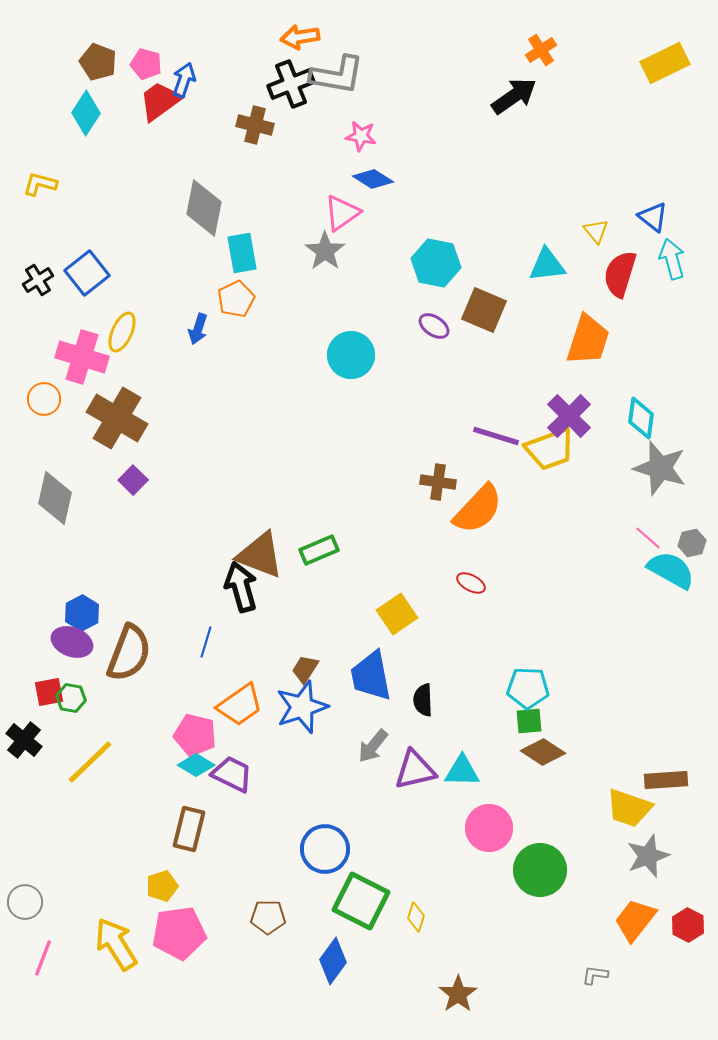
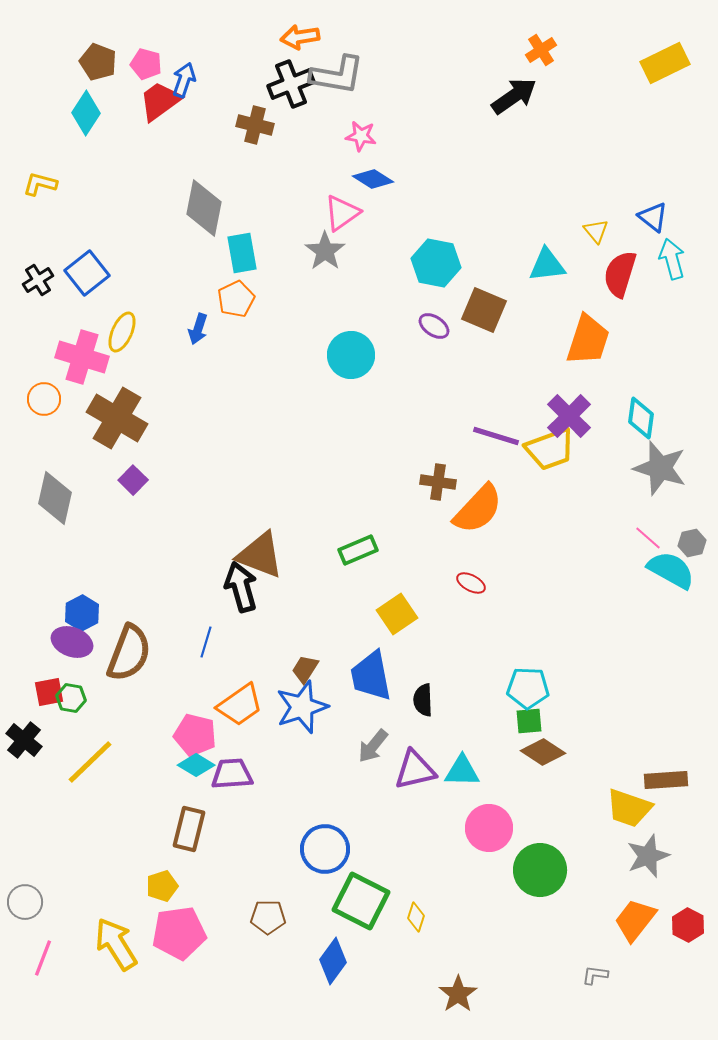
green rectangle at (319, 550): moved 39 px right
purple trapezoid at (232, 774): rotated 30 degrees counterclockwise
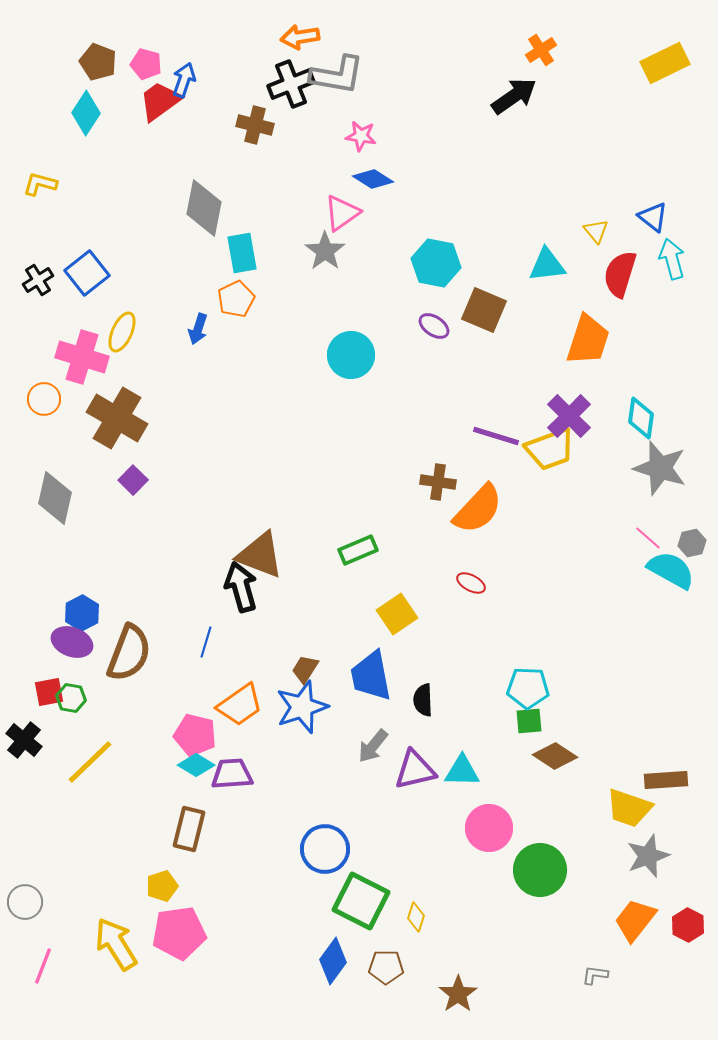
brown diamond at (543, 752): moved 12 px right, 4 px down
brown pentagon at (268, 917): moved 118 px right, 50 px down
pink line at (43, 958): moved 8 px down
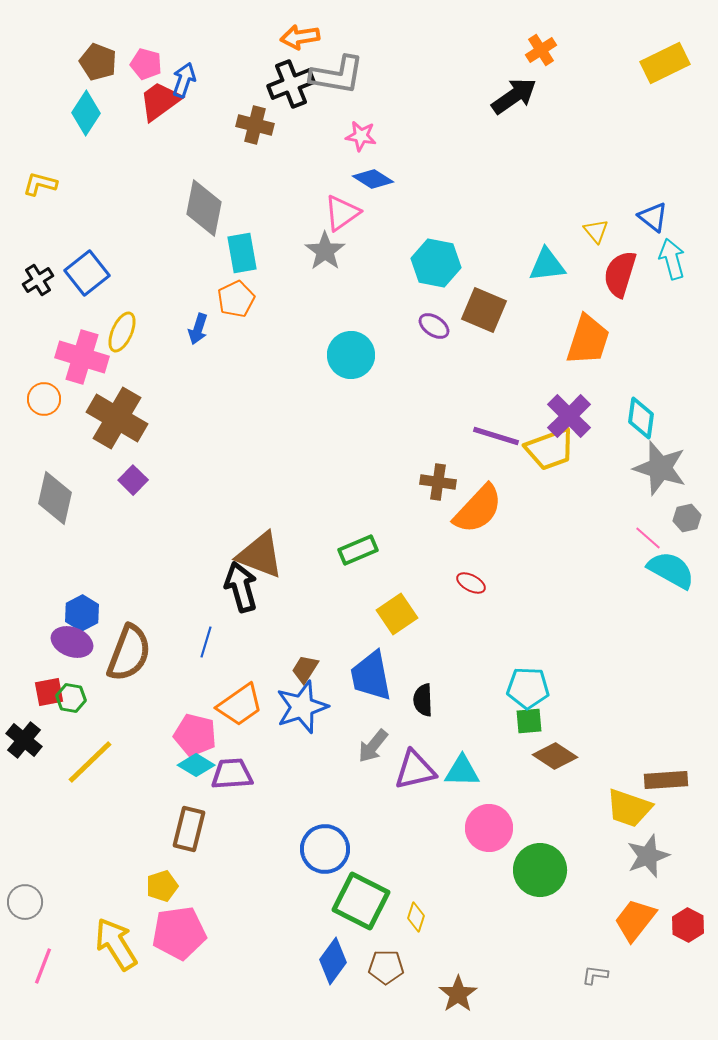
gray hexagon at (692, 543): moved 5 px left, 25 px up
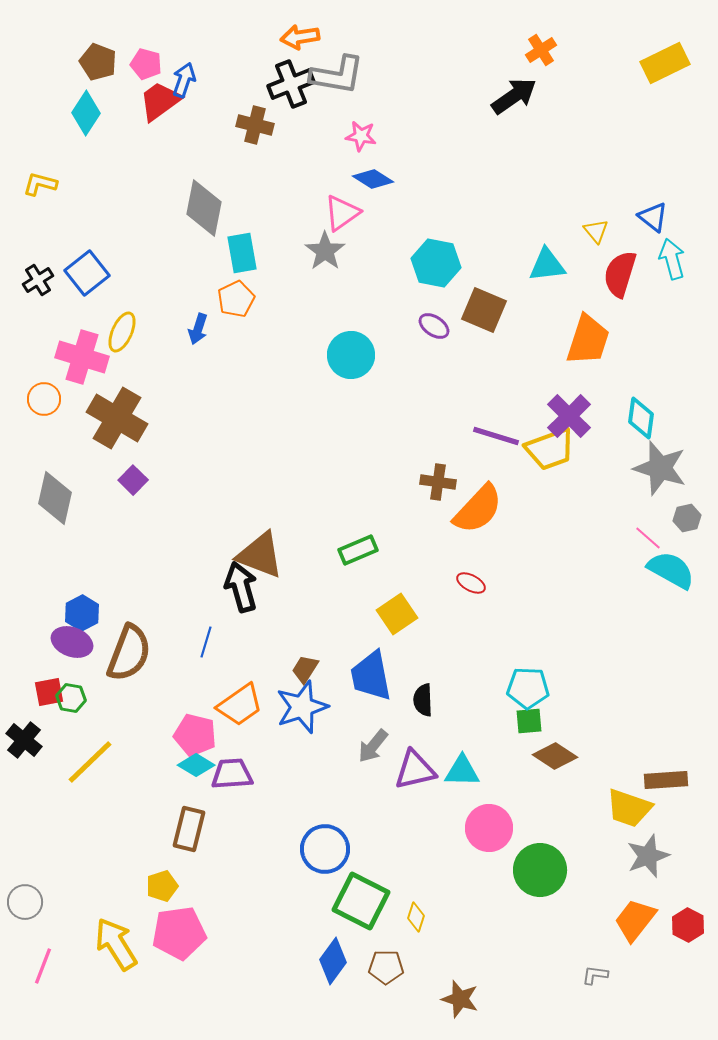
brown star at (458, 994): moved 2 px right, 5 px down; rotated 21 degrees counterclockwise
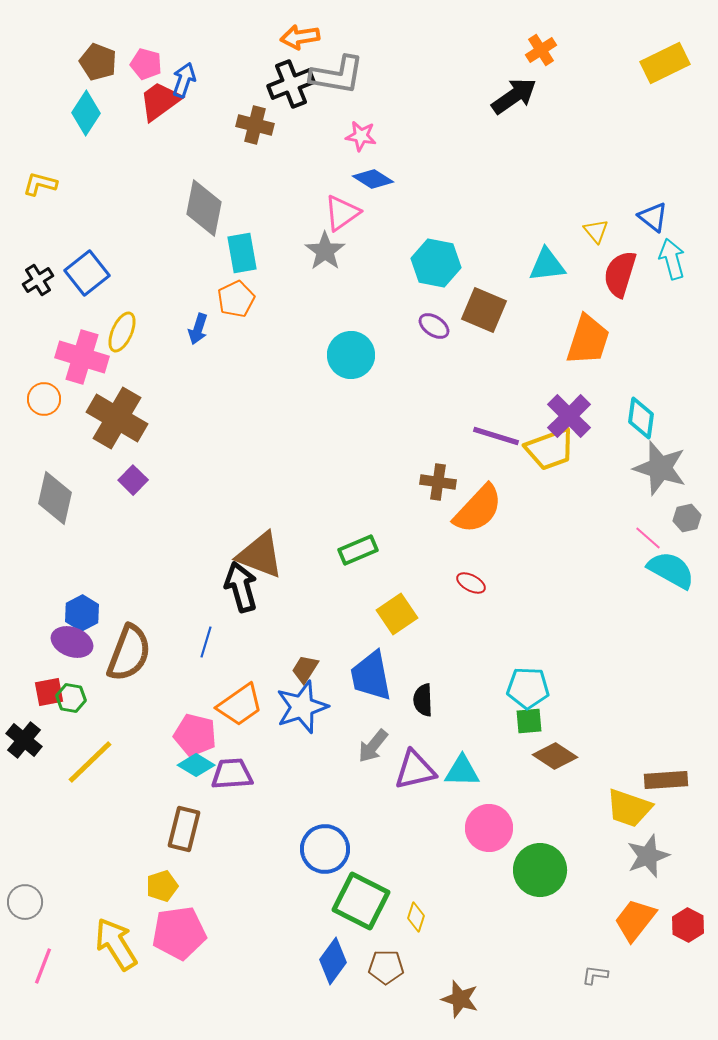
brown rectangle at (189, 829): moved 5 px left
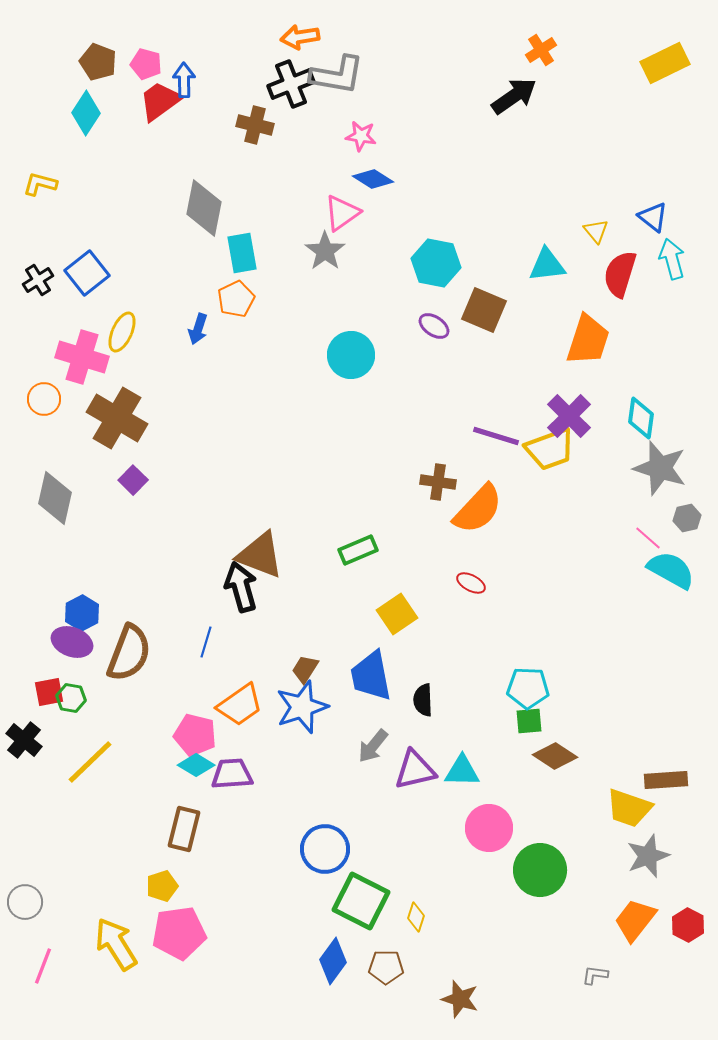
blue arrow at (184, 80): rotated 20 degrees counterclockwise
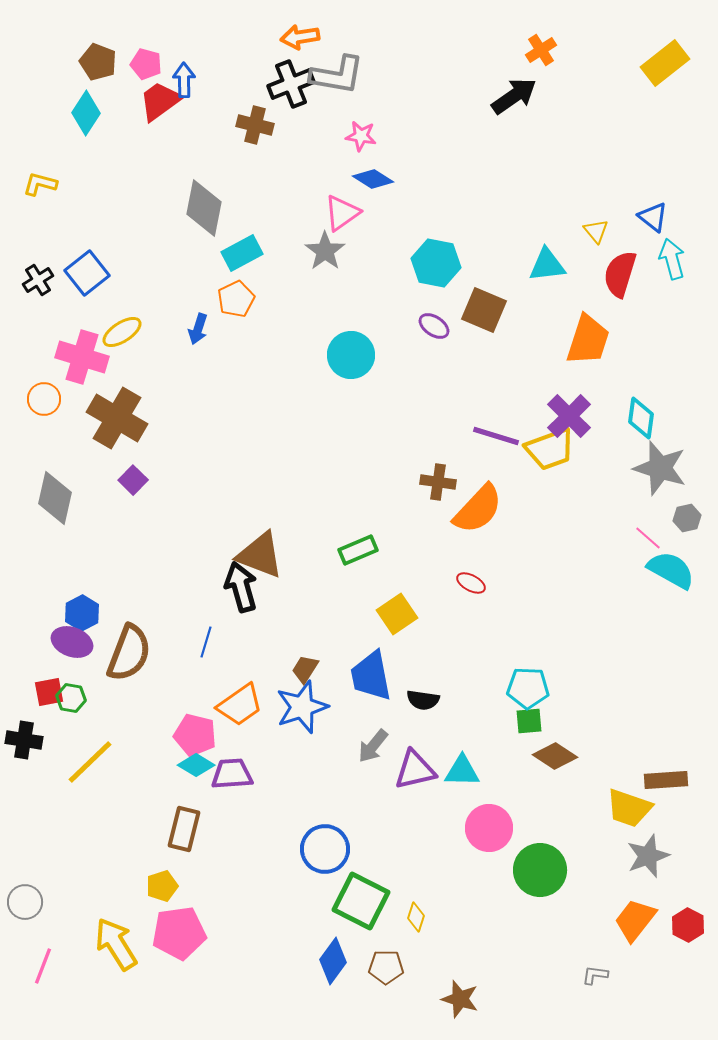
yellow rectangle at (665, 63): rotated 12 degrees counterclockwise
cyan rectangle at (242, 253): rotated 72 degrees clockwise
yellow ellipse at (122, 332): rotated 33 degrees clockwise
black semicircle at (423, 700): rotated 80 degrees counterclockwise
black cross at (24, 740): rotated 30 degrees counterclockwise
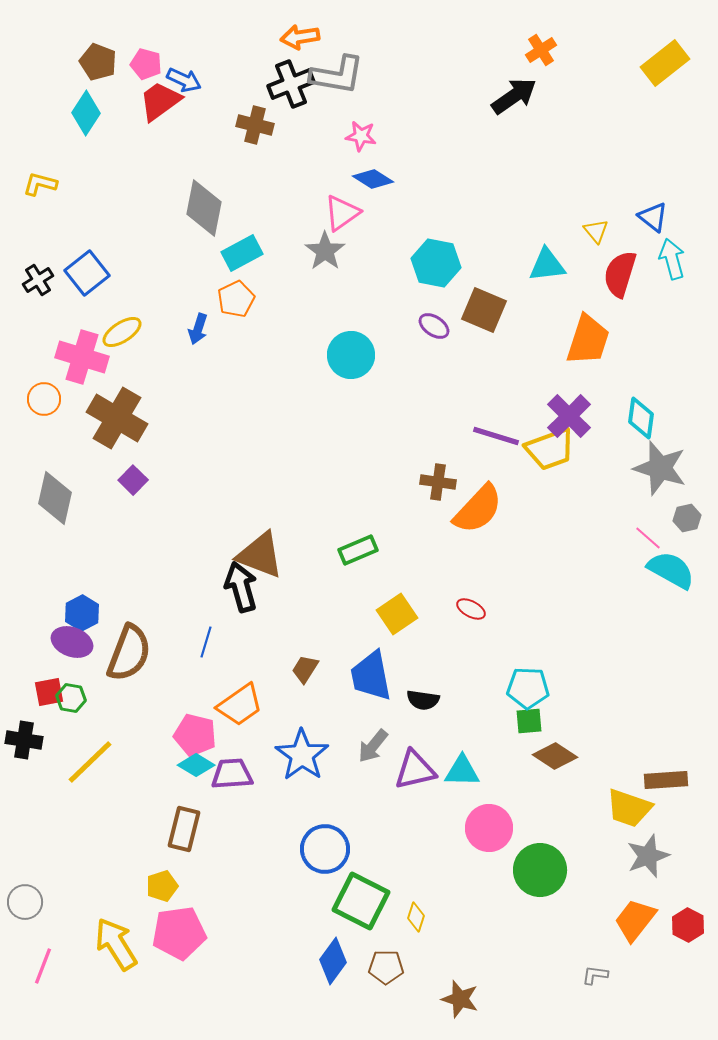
blue arrow at (184, 80): rotated 116 degrees clockwise
red ellipse at (471, 583): moved 26 px down
blue star at (302, 707): moved 48 px down; rotated 18 degrees counterclockwise
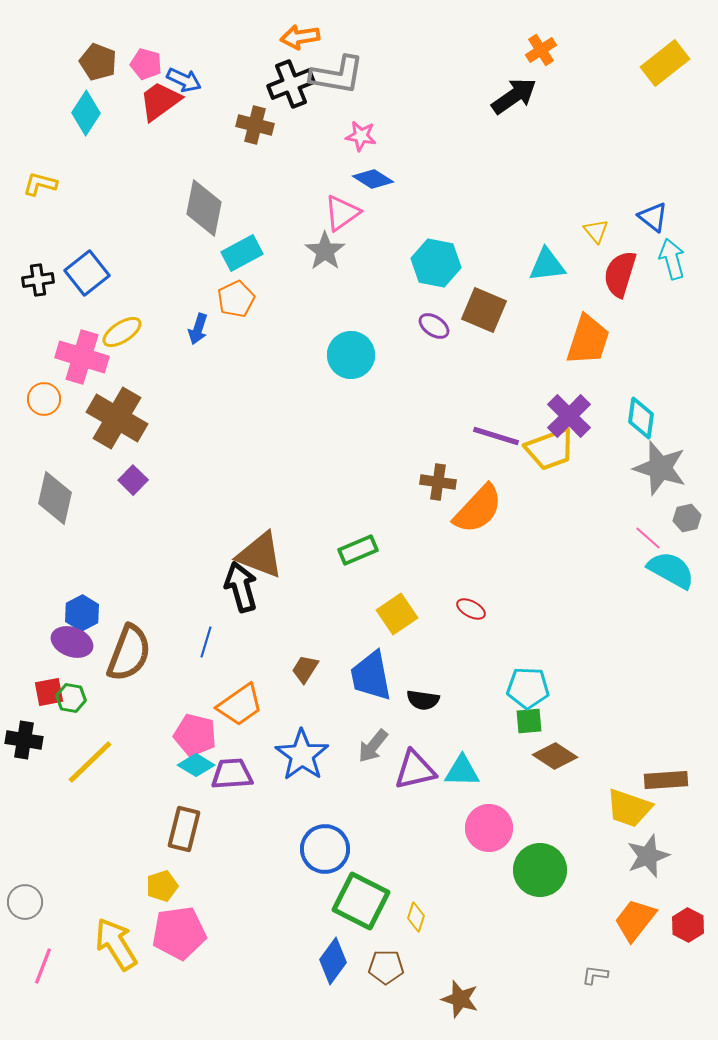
black cross at (38, 280): rotated 24 degrees clockwise
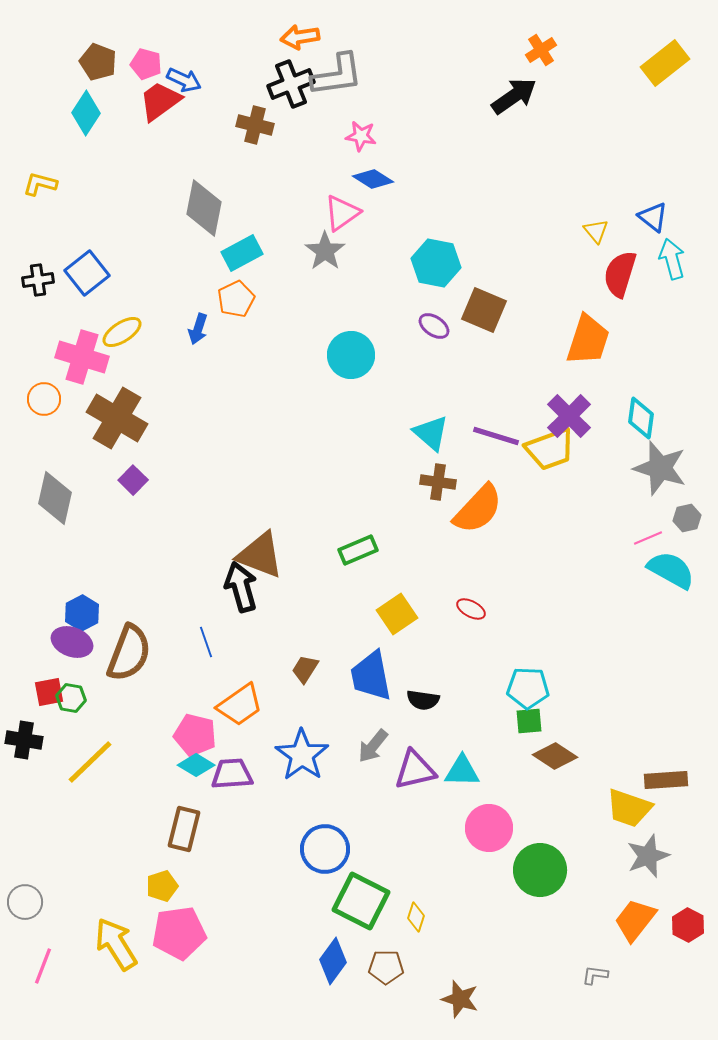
gray L-shape at (337, 75): rotated 18 degrees counterclockwise
cyan triangle at (547, 265): moved 116 px left, 168 px down; rotated 48 degrees clockwise
pink line at (648, 538): rotated 64 degrees counterclockwise
blue line at (206, 642): rotated 36 degrees counterclockwise
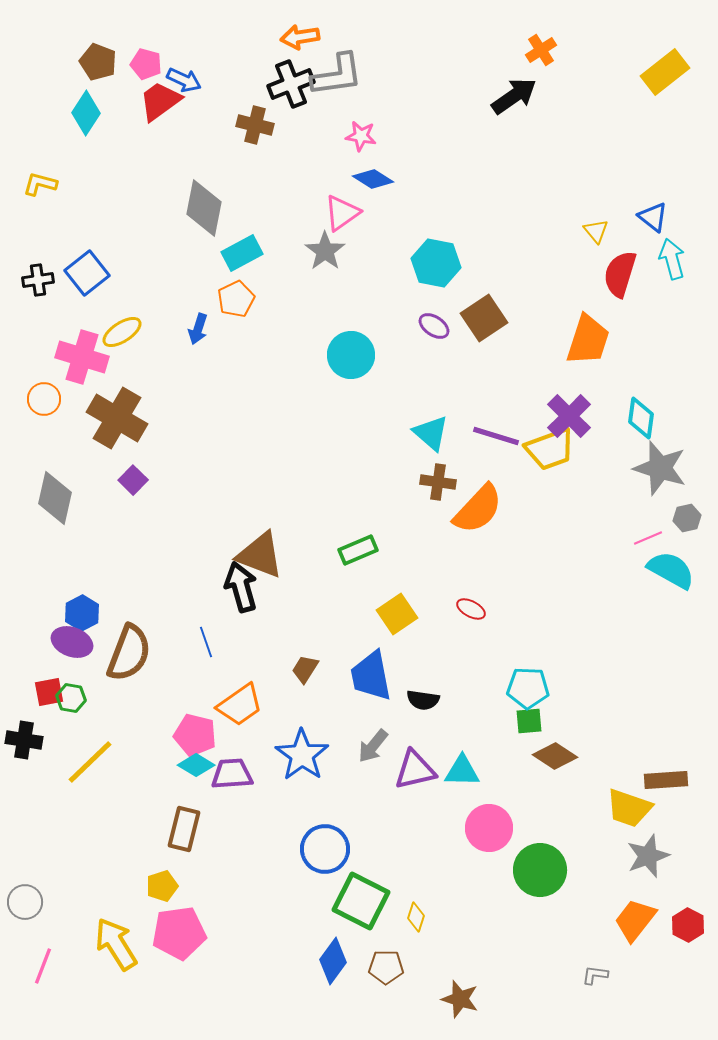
yellow rectangle at (665, 63): moved 9 px down
brown square at (484, 310): moved 8 px down; rotated 33 degrees clockwise
